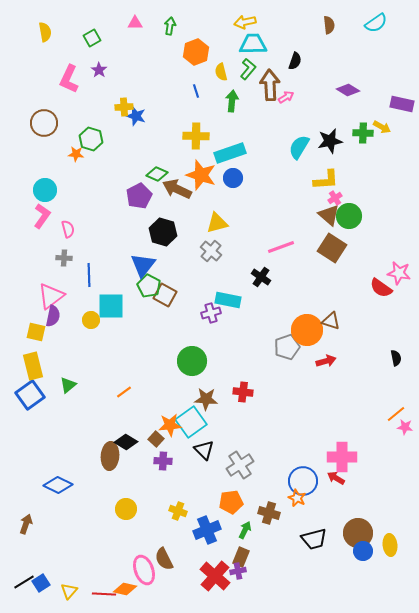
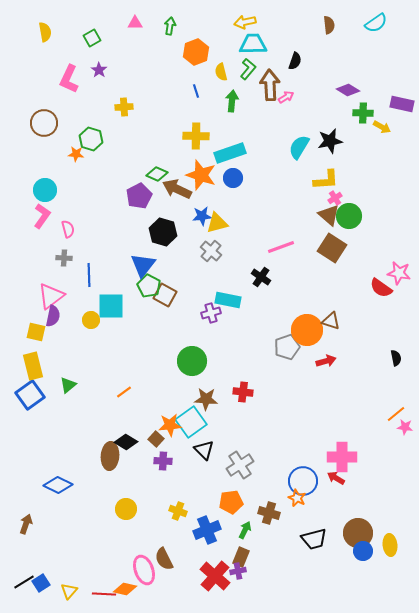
blue star at (136, 116): moved 66 px right, 100 px down; rotated 24 degrees counterclockwise
green cross at (363, 133): moved 20 px up
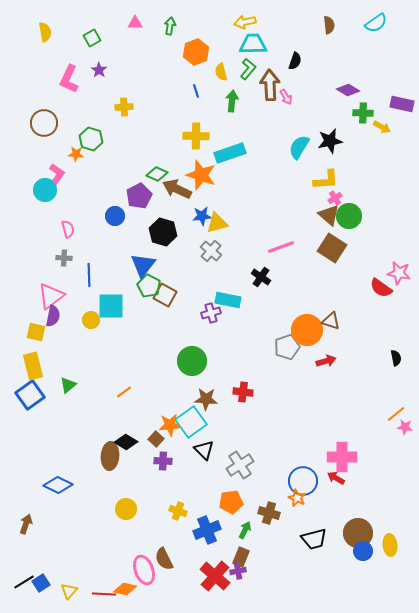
pink arrow at (286, 97): rotated 91 degrees clockwise
blue circle at (233, 178): moved 118 px left, 38 px down
pink L-shape at (42, 216): moved 14 px right, 40 px up
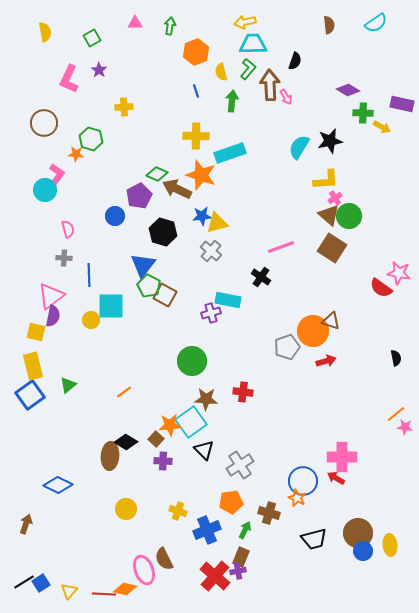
orange circle at (307, 330): moved 6 px right, 1 px down
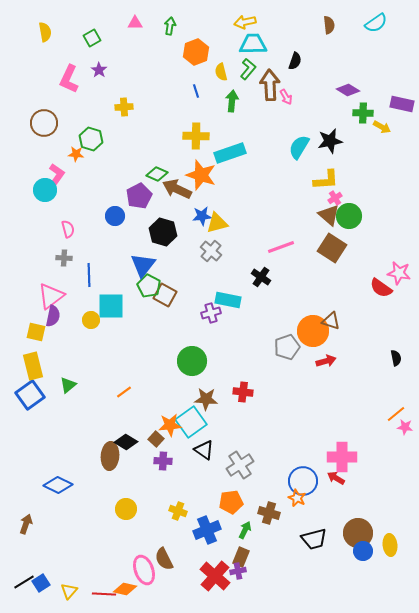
black triangle at (204, 450): rotated 10 degrees counterclockwise
